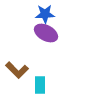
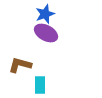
blue star: rotated 18 degrees counterclockwise
brown L-shape: moved 3 px right, 5 px up; rotated 150 degrees clockwise
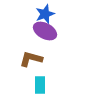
purple ellipse: moved 1 px left, 2 px up
brown L-shape: moved 11 px right, 6 px up
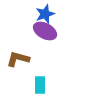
brown L-shape: moved 13 px left
